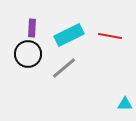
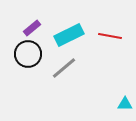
purple rectangle: rotated 48 degrees clockwise
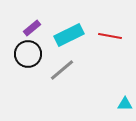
gray line: moved 2 px left, 2 px down
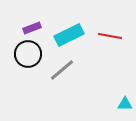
purple rectangle: rotated 18 degrees clockwise
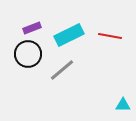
cyan triangle: moved 2 px left, 1 px down
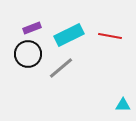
gray line: moved 1 px left, 2 px up
